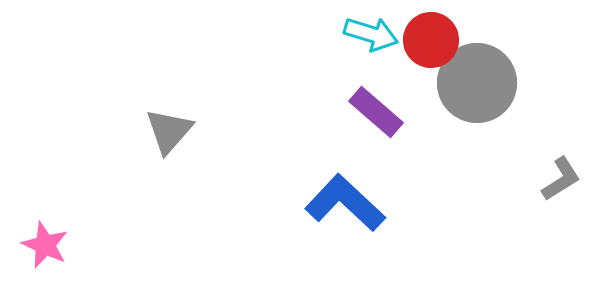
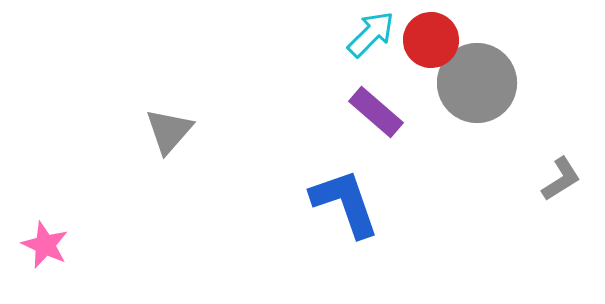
cyan arrow: rotated 62 degrees counterclockwise
blue L-shape: rotated 28 degrees clockwise
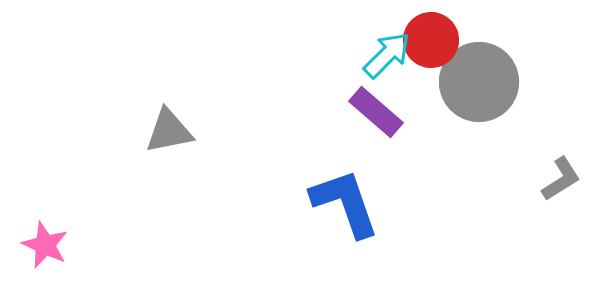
cyan arrow: moved 16 px right, 21 px down
gray circle: moved 2 px right, 1 px up
gray triangle: rotated 38 degrees clockwise
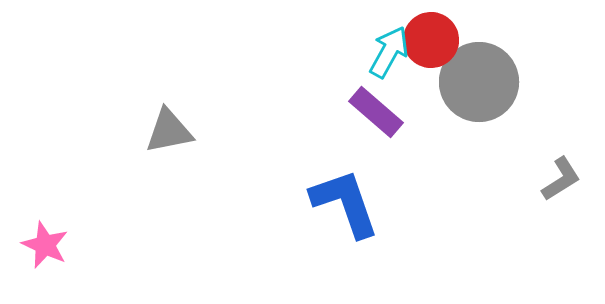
cyan arrow: moved 2 px right, 3 px up; rotated 16 degrees counterclockwise
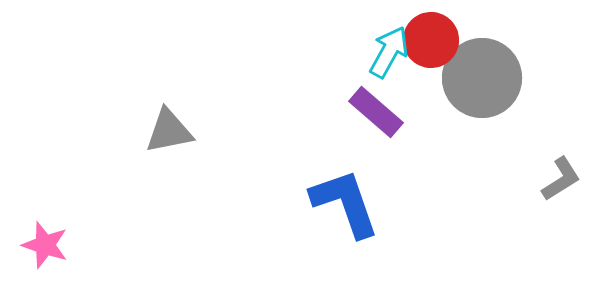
gray circle: moved 3 px right, 4 px up
pink star: rotated 6 degrees counterclockwise
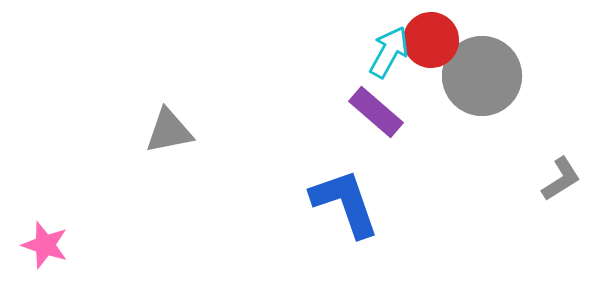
gray circle: moved 2 px up
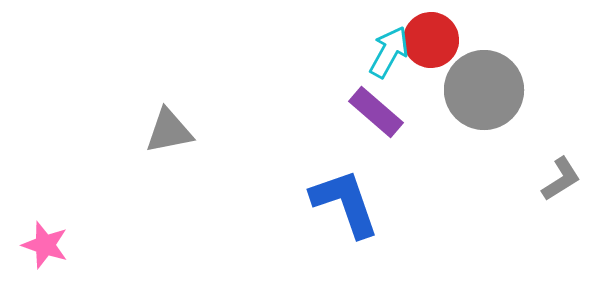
gray circle: moved 2 px right, 14 px down
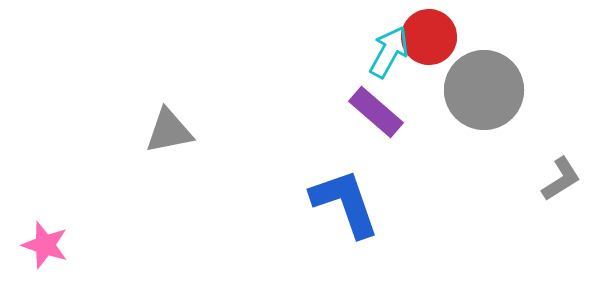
red circle: moved 2 px left, 3 px up
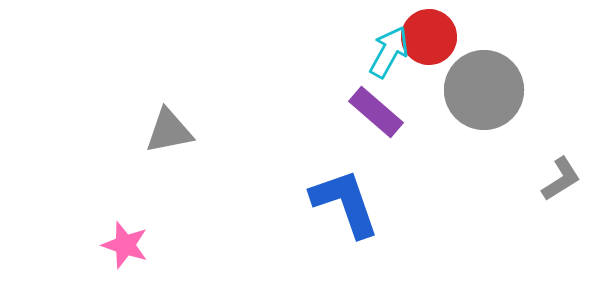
pink star: moved 80 px right
